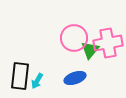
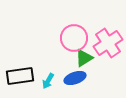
pink cross: rotated 24 degrees counterclockwise
green triangle: moved 6 px left, 8 px down; rotated 18 degrees clockwise
black rectangle: rotated 76 degrees clockwise
cyan arrow: moved 11 px right
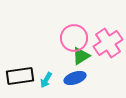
green triangle: moved 3 px left, 2 px up
cyan arrow: moved 2 px left, 1 px up
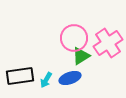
blue ellipse: moved 5 px left
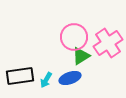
pink circle: moved 1 px up
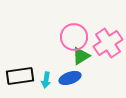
cyan arrow: rotated 21 degrees counterclockwise
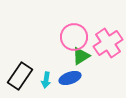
black rectangle: rotated 48 degrees counterclockwise
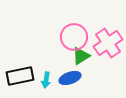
black rectangle: rotated 44 degrees clockwise
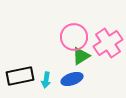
blue ellipse: moved 2 px right, 1 px down
